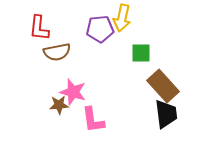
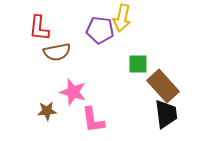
purple pentagon: moved 1 px down; rotated 12 degrees clockwise
green square: moved 3 px left, 11 px down
brown star: moved 12 px left, 6 px down
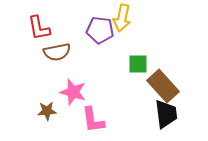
red L-shape: rotated 16 degrees counterclockwise
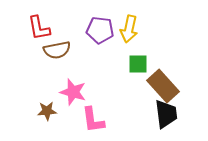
yellow arrow: moved 7 px right, 11 px down
brown semicircle: moved 2 px up
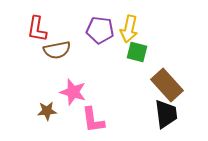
red L-shape: moved 2 px left, 1 px down; rotated 20 degrees clockwise
green square: moved 1 px left, 12 px up; rotated 15 degrees clockwise
brown rectangle: moved 4 px right, 1 px up
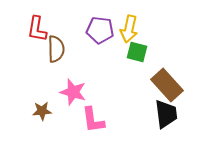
brown semicircle: moved 1 px left, 1 px up; rotated 80 degrees counterclockwise
brown star: moved 5 px left
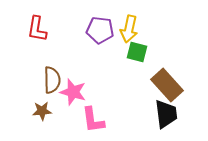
brown semicircle: moved 4 px left, 31 px down
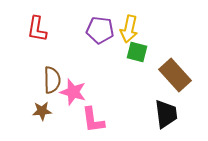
brown rectangle: moved 8 px right, 10 px up
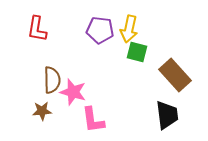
black trapezoid: moved 1 px right, 1 px down
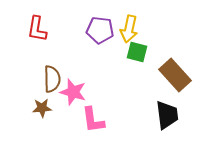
brown semicircle: moved 1 px up
brown star: moved 3 px up
